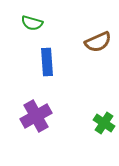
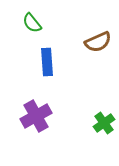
green semicircle: rotated 35 degrees clockwise
green cross: rotated 20 degrees clockwise
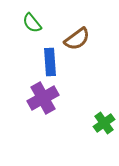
brown semicircle: moved 21 px left, 3 px up; rotated 12 degrees counterclockwise
blue rectangle: moved 3 px right
purple cross: moved 7 px right, 18 px up
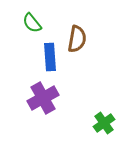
brown semicircle: rotated 44 degrees counterclockwise
blue rectangle: moved 5 px up
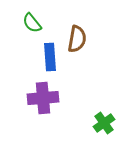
purple cross: rotated 24 degrees clockwise
